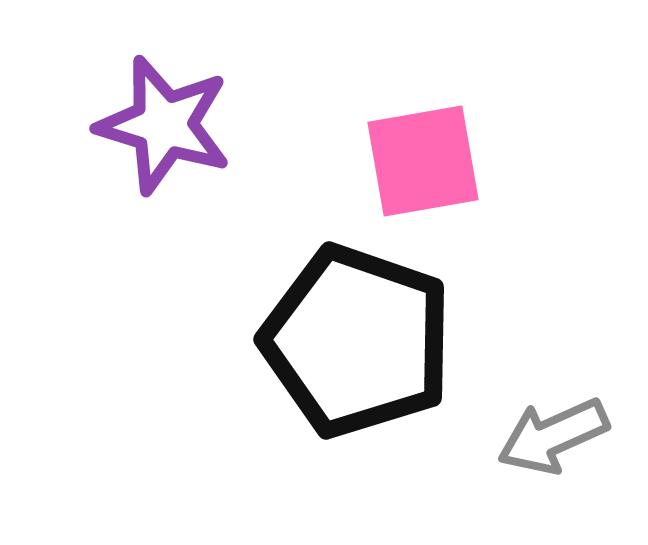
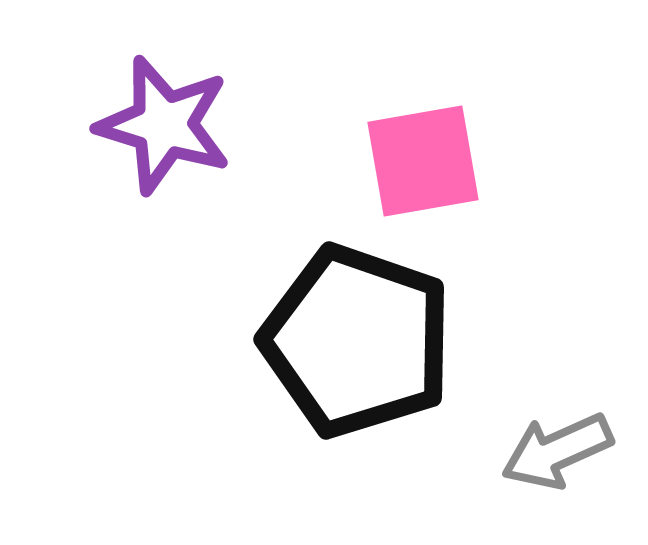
gray arrow: moved 4 px right, 15 px down
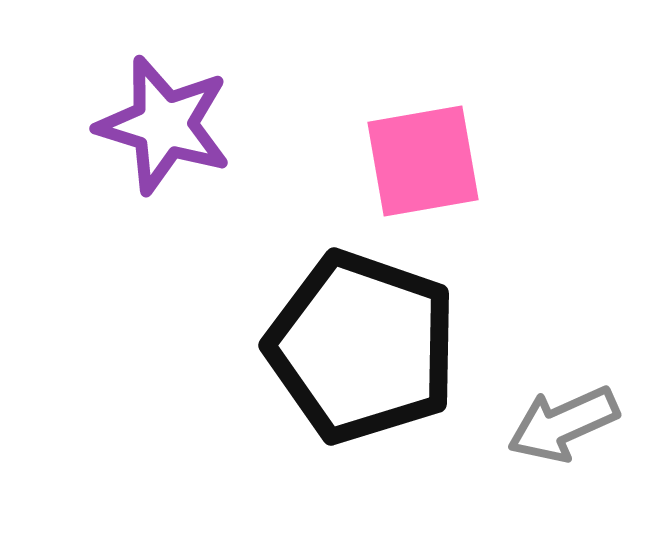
black pentagon: moved 5 px right, 6 px down
gray arrow: moved 6 px right, 27 px up
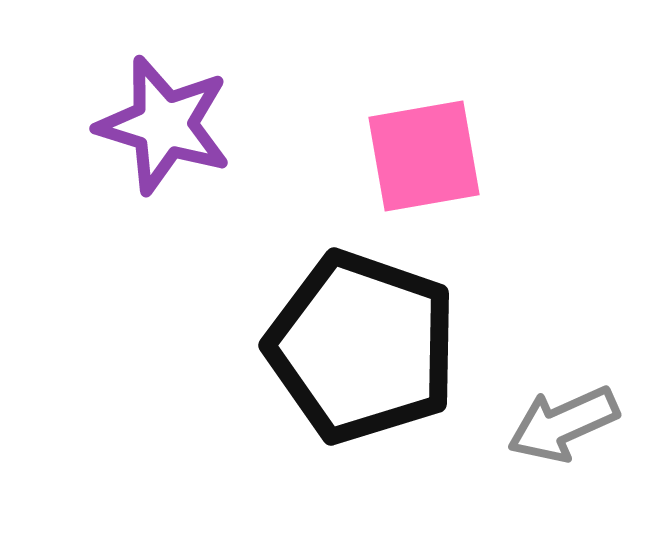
pink square: moved 1 px right, 5 px up
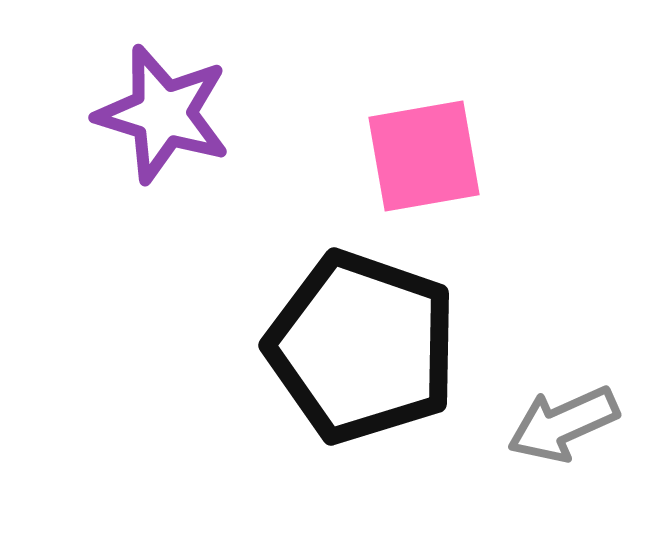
purple star: moved 1 px left, 11 px up
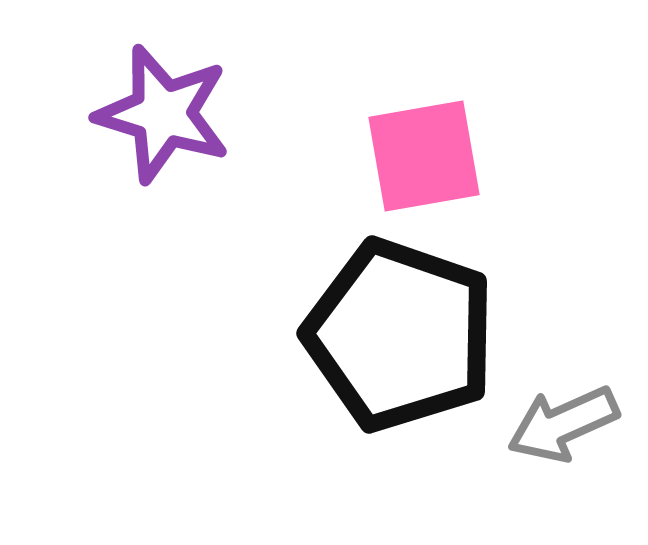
black pentagon: moved 38 px right, 12 px up
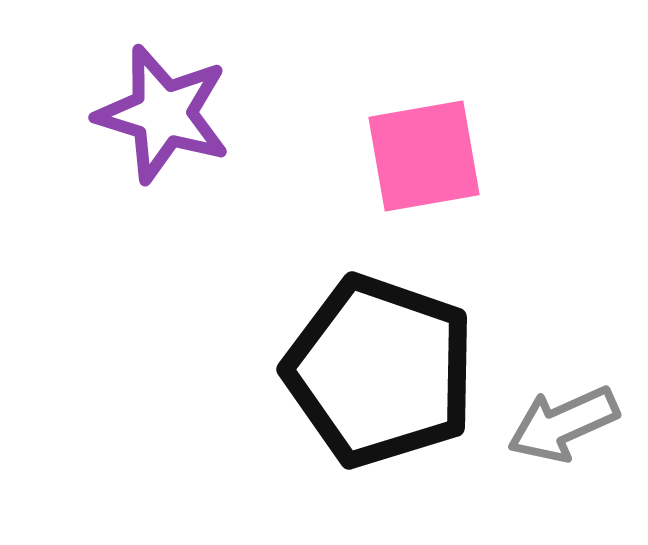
black pentagon: moved 20 px left, 36 px down
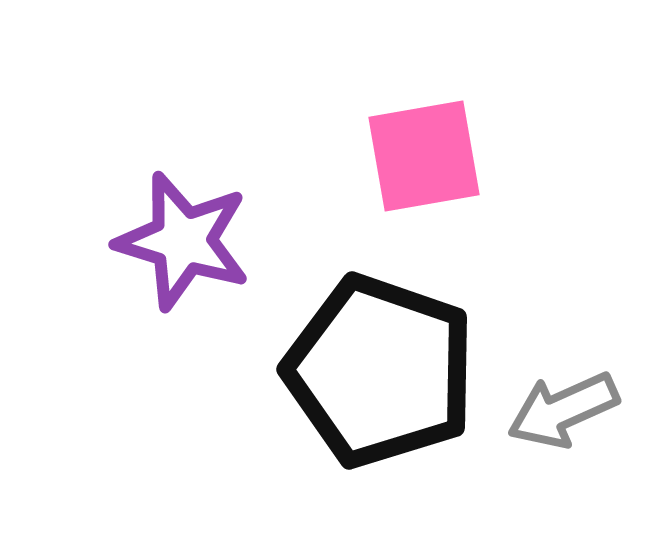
purple star: moved 20 px right, 127 px down
gray arrow: moved 14 px up
